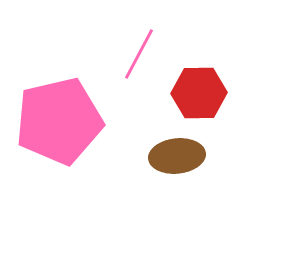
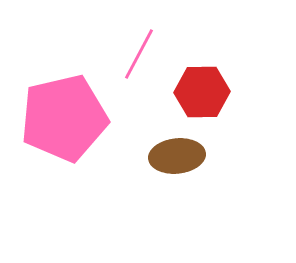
red hexagon: moved 3 px right, 1 px up
pink pentagon: moved 5 px right, 3 px up
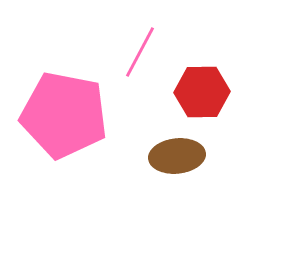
pink line: moved 1 px right, 2 px up
pink pentagon: moved 3 px up; rotated 24 degrees clockwise
